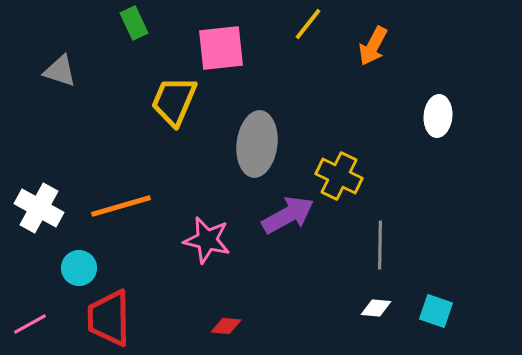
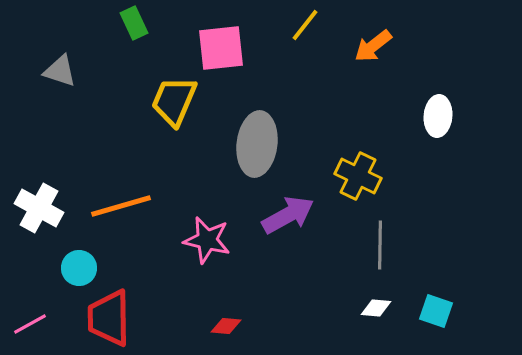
yellow line: moved 3 px left, 1 px down
orange arrow: rotated 24 degrees clockwise
yellow cross: moved 19 px right
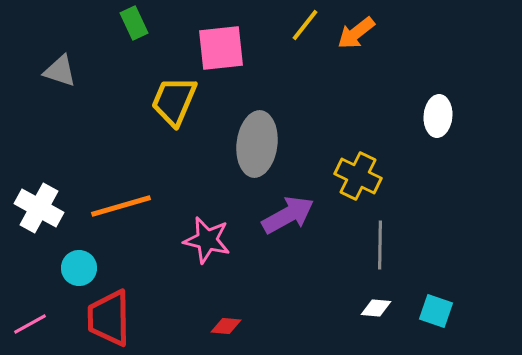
orange arrow: moved 17 px left, 13 px up
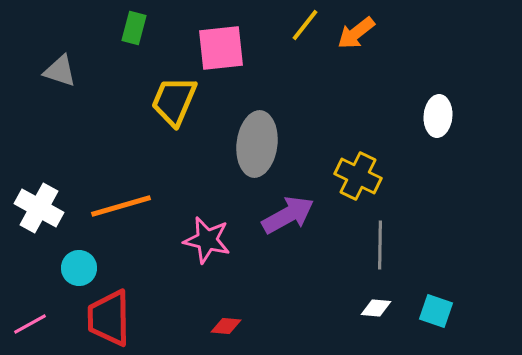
green rectangle: moved 5 px down; rotated 40 degrees clockwise
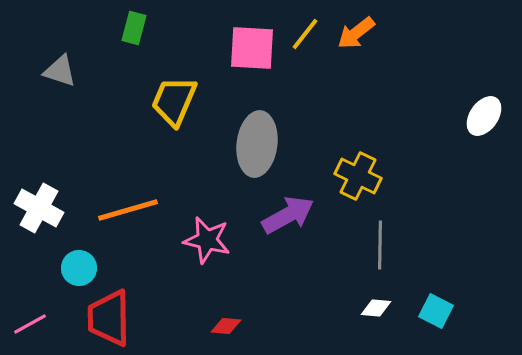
yellow line: moved 9 px down
pink square: moved 31 px right; rotated 9 degrees clockwise
white ellipse: moved 46 px right; rotated 30 degrees clockwise
orange line: moved 7 px right, 4 px down
cyan square: rotated 8 degrees clockwise
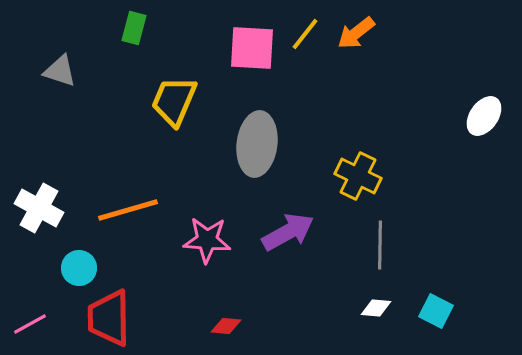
purple arrow: moved 17 px down
pink star: rotated 9 degrees counterclockwise
